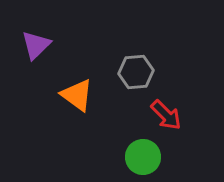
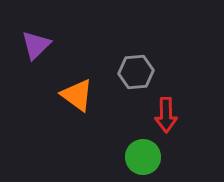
red arrow: rotated 44 degrees clockwise
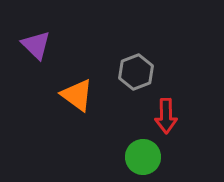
purple triangle: rotated 32 degrees counterclockwise
gray hexagon: rotated 16 degrees counterclockwise
red arrow: moved 1 px down
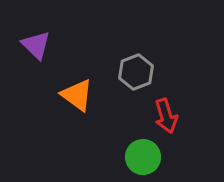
red arrow: rotated 16 degrees counterclockwise
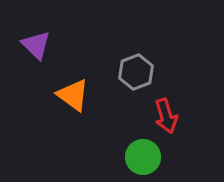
orange triangle: moved 4 px left
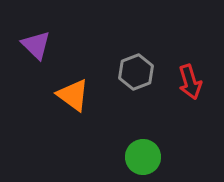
red arrow: moved 24 px right, 34 px up
